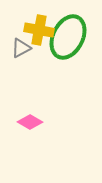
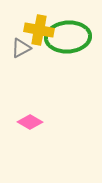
green ellipse: rotated 60 degrees clockwise
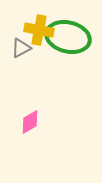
green ellipse: rotated 18 degrees clockwise
pink diamond: rotated 60 degrees counterclockwise
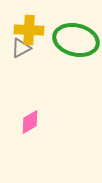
yellow cross: moved 10 px left; rotated 8 degrees counterclockwise
green ellipse: moved 8 px right, 3 px down
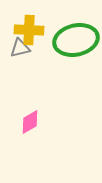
green ellipse: rotated 27 degrees counterclockwise
gray triangle: moved 1 px left; rotated 15 degrees clockwise
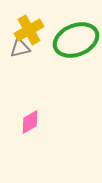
yellow cross: rotated 32 degrees counterclockwise
green ellipse: rotated 9 degrees counterclockwise
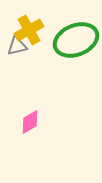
gray triangle: moved 3 px left, 2 px up
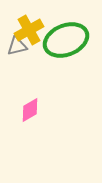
green ellipse: moved 10 px left
pink diamond: moved 12 px up
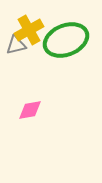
gray triangle: moved 1 px left, 1 px up
pink diamond: rotated 20 degrees clockwise
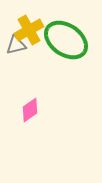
green ellipse: rotated 57 degrees clockwise
pink diamond: rotated 25 degrees counterclockwise
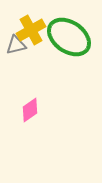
yellow cross: moved 2 px right
green ellipse: moved 3 px right, 3 px up
